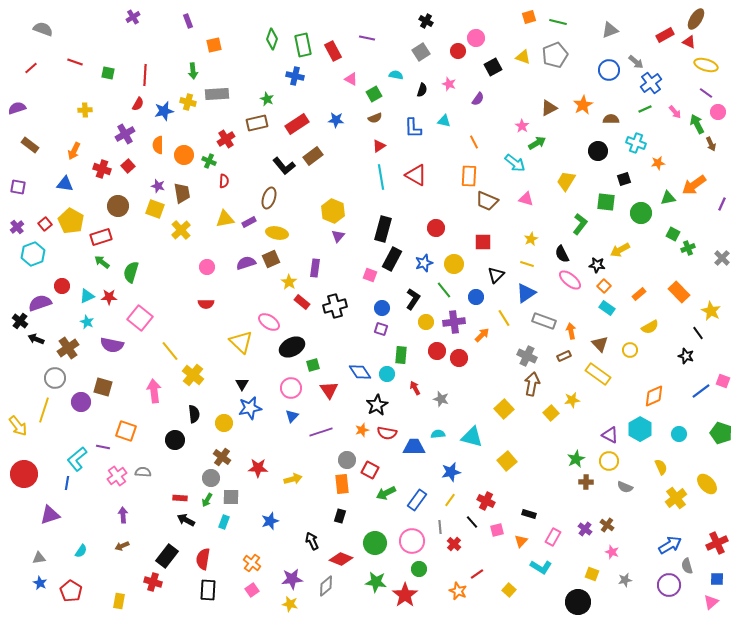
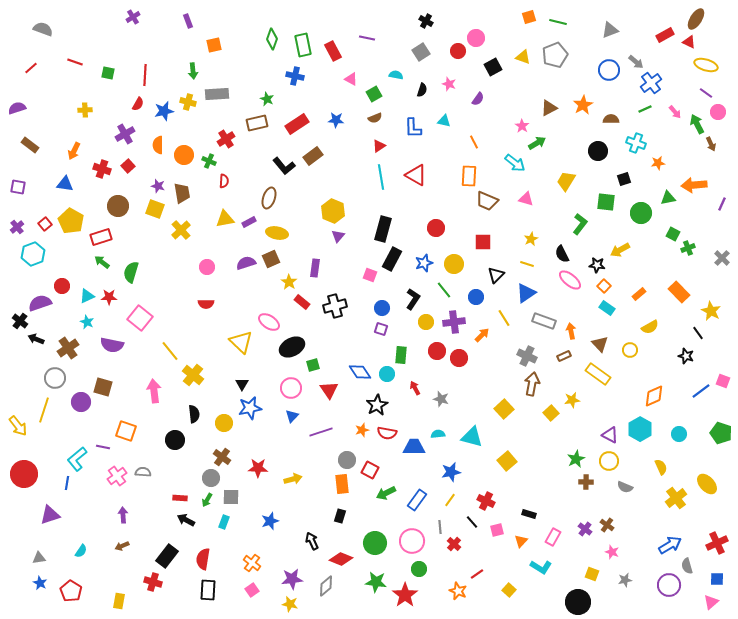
orange arrow at (694, 185): rotated 30 degrees clockwise
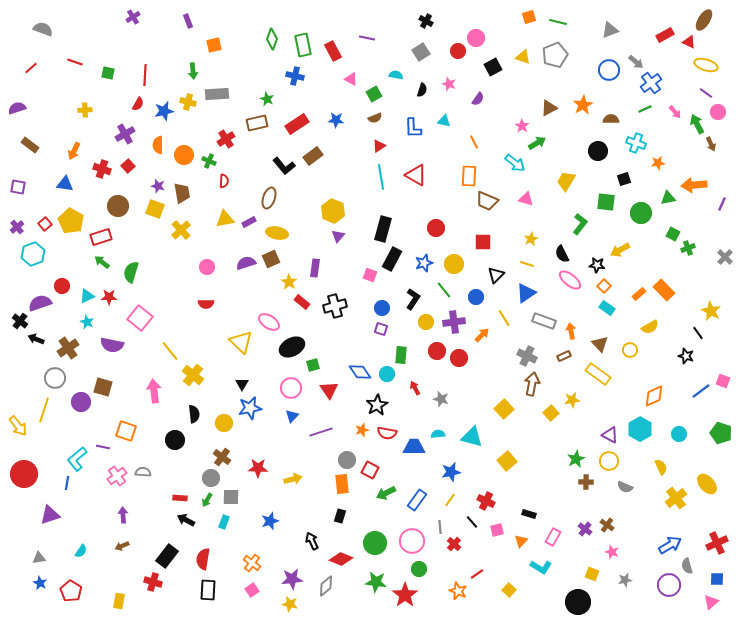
brown ellipse at (696, 19): moved 8 px right, 1 px down
gray cross at (722, 258): moved 3 px right, 1 px up
orange rectangle at (679, 292): moved 15 px left, 2 px up
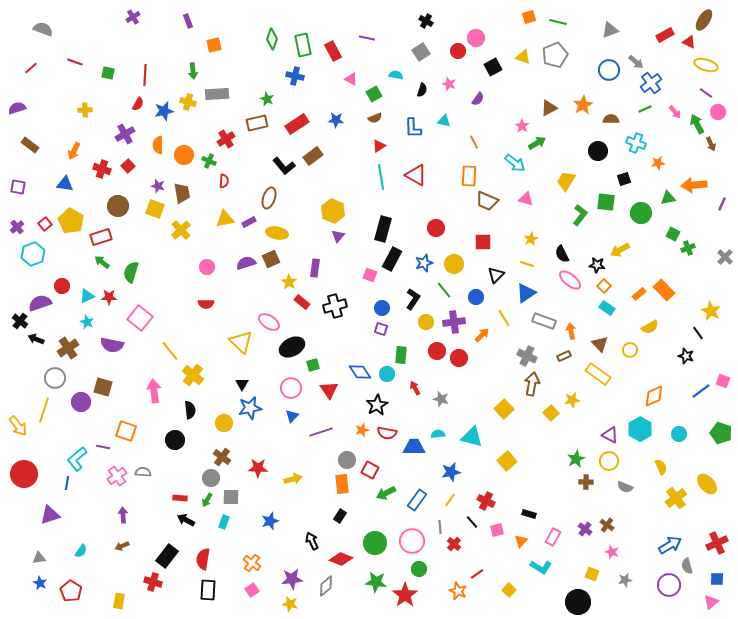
green L-shape at (580, 224): moved 9 px up
black semicircle at (194, 414): moved 4 px left, 4 px up
black rectangle at (340, 516): rotated 16 degrees clockwise
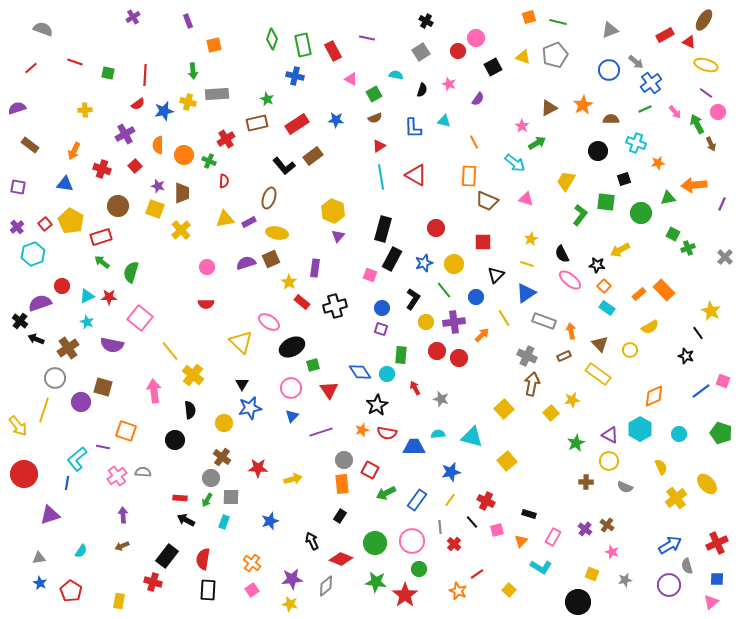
red semicircle at (138, 104): rotated 24 degrees clockwise
red square at (128, 166): moved 7 px right
brown trapezoid at (182, 193): rotated 10 degrees clockwise
green star at (576, 459): moved 16 px up
gray circle at (347, 460): moved 3 px left
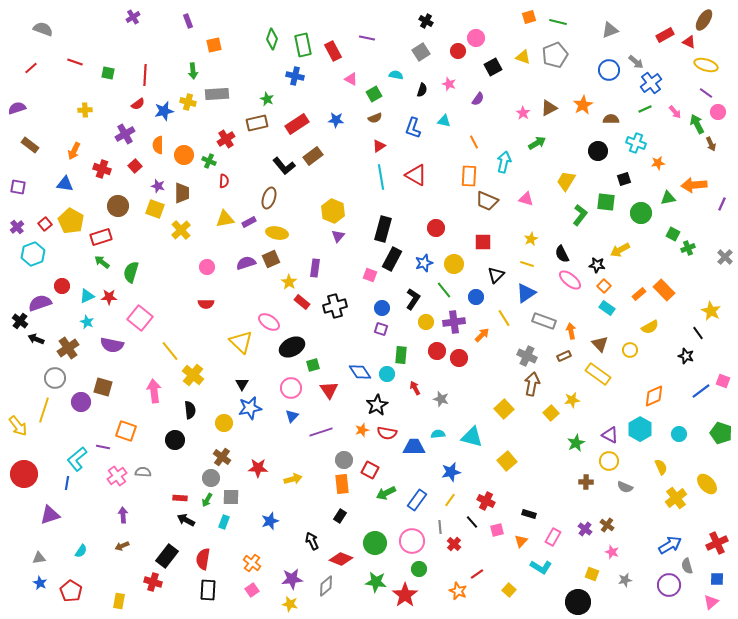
pink star at (522, 126): moved 1 px right, 13 px up
blue L-shape at (413, 128): rotated 20 degrees clockwise
cyan arrow at (515, 163): moved 11 px left, 1 px up; rotated 115 degrees counterclockwise
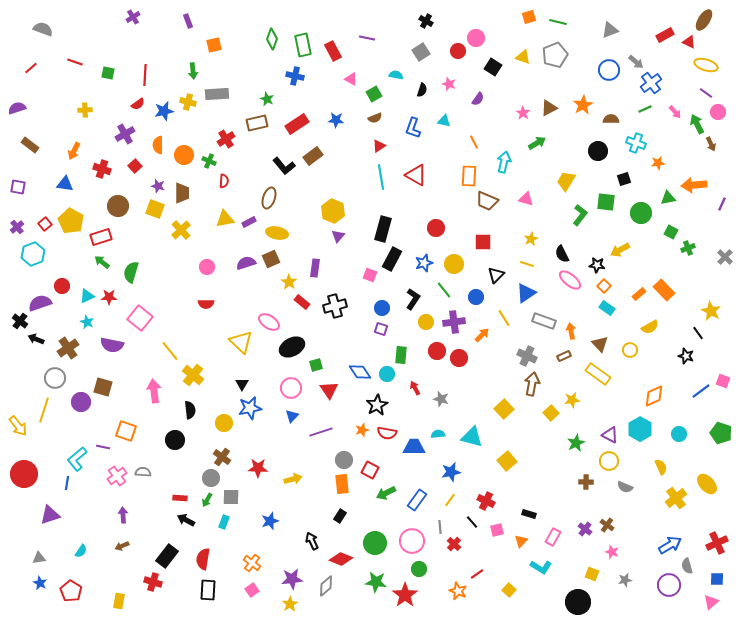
black square at (493, 67): rotated 30 degrees counterclockwise
green square at (673, 234): moved 2 px left, 2 px up
green square at (313, 365): moved 3 px right
yellow star at (290, 604): rotated 28 degrees clockwise
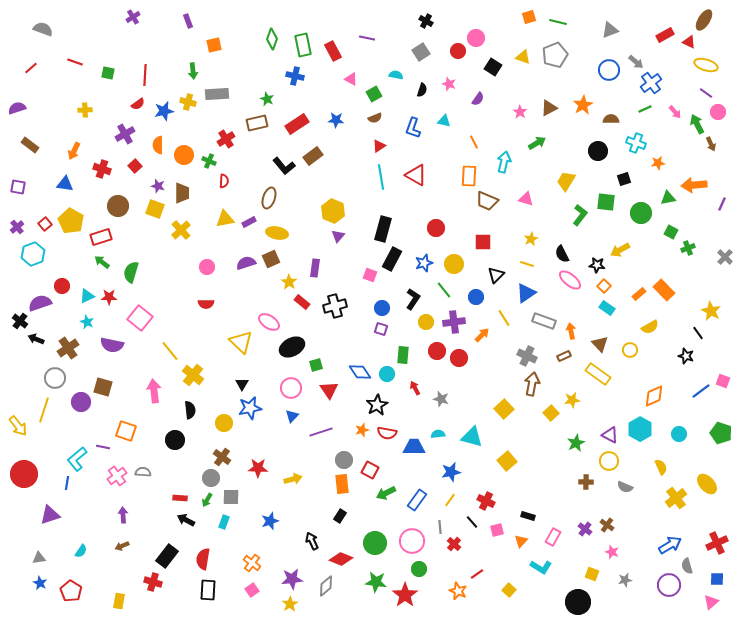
pink star at (523, 113): moved 3 px left, 1 px up
green rectangle at (401, 355): moved 2 px right
black rectangle at (529, 514): moved 1 px left, 2 px down
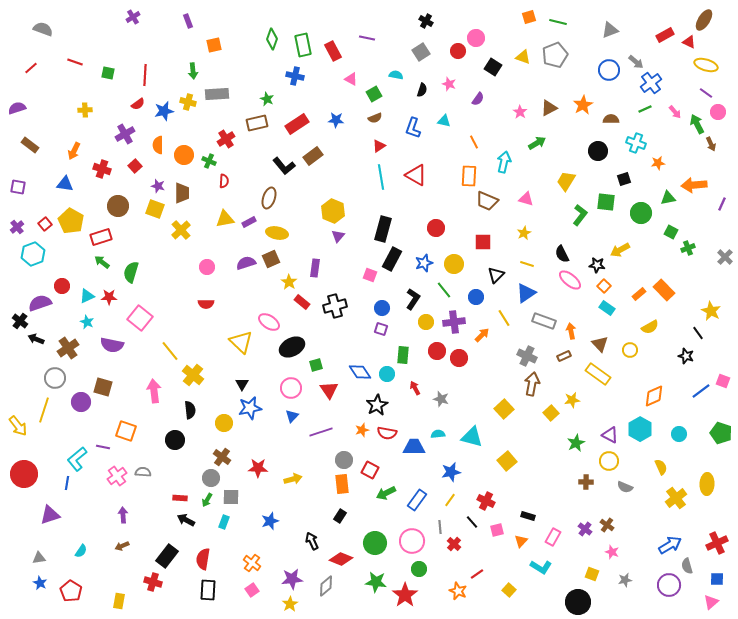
yellow star at (531, 239): moved 7 px left, 6 px up
yellow ellipse at (707, 484): rotated 45 degrees clockwise
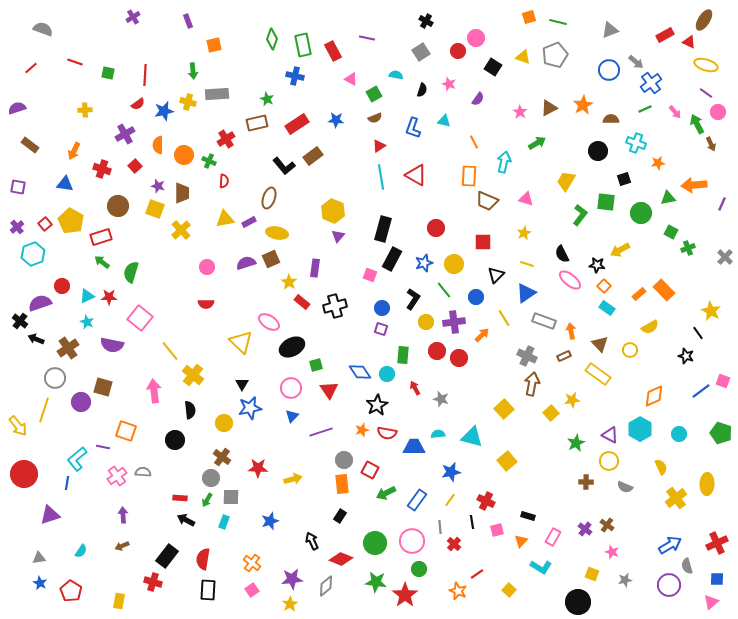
black line at (472, 522): rotated 32 degrees clockwise
